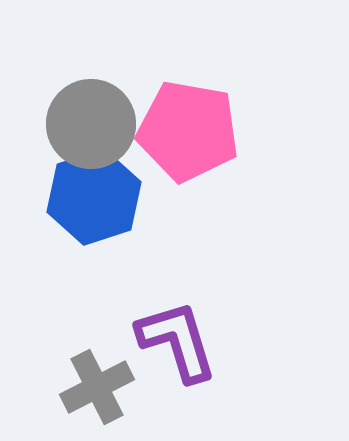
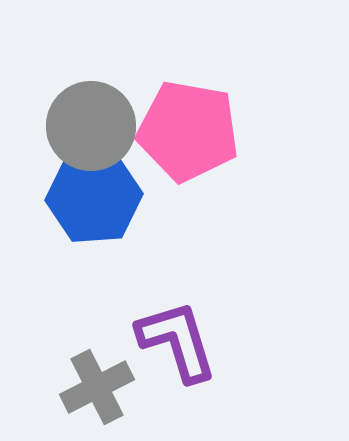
gray circle: moved 2 px down
blue hexagon: rotated 14 degrees clockwise
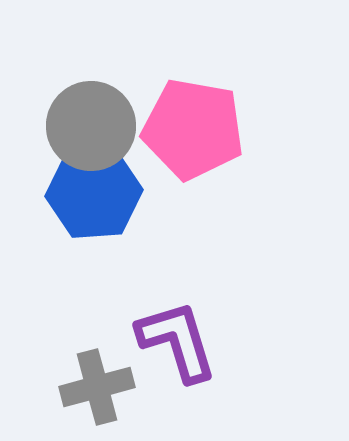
pink pentagon: moved 5 px right, 2 px up
blue hexagon: moved 4 px up
gray cross: rotated 12 degrees clockwise
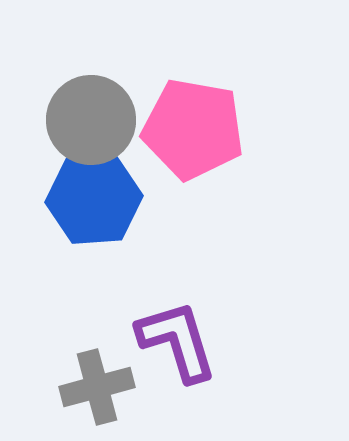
gray circle: moved 6 px up
blue hexagon: moved 6 px down
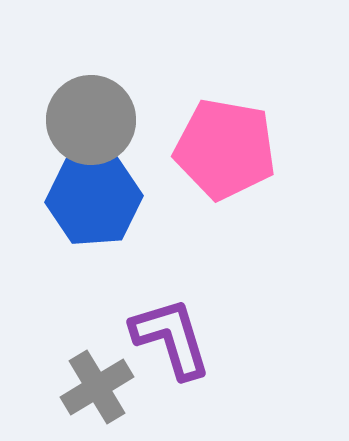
pink pentagon: moved 32 px right, 20 px down
purple L-shape: moved 6 px left, 3 px up
gray cross: rotated 16 degrees counterclockwise
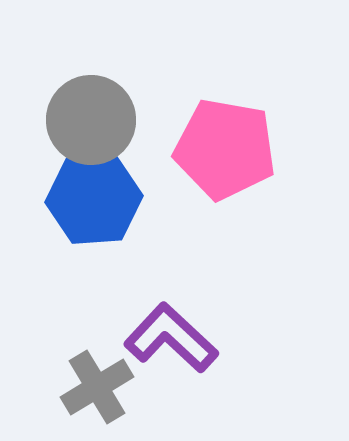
purple L-shape: rotated 30 degrees counterclockwise
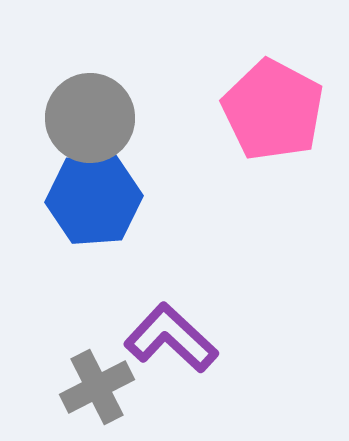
gray circle: moved 1 px left, 2 px up
pink pentagon: moved 48 px right, 39 px up; rotated 18 degrees clockwise
gray cross: rotated 4 degrees clockwise
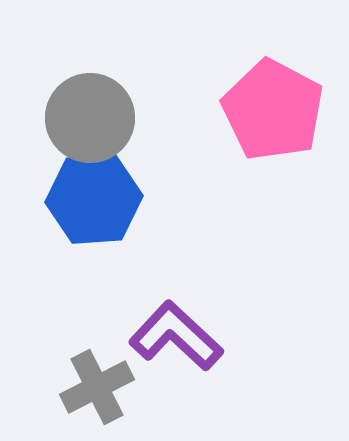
purple L-shape: moved 5 px right, 2 px up
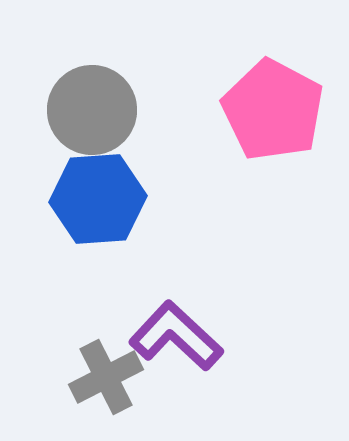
gray circle: moved 2 px right, 8 px up
blue hexagon: moved 4 px right
gray cross: moved 9 px right, 10 px up
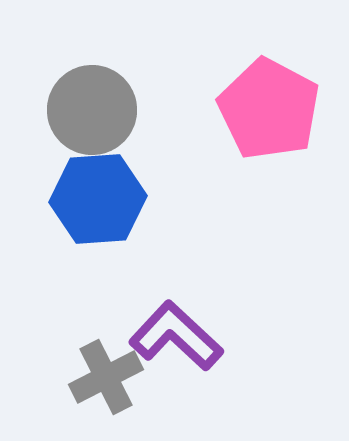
pink pentagon: moved 4 px left, 1 px up
